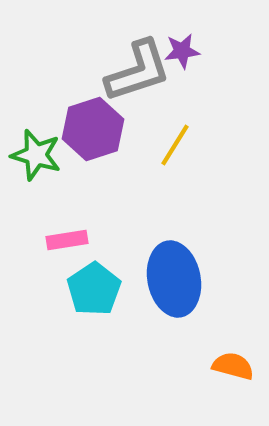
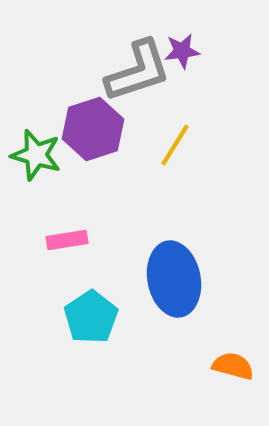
cyan pentagon: moved 3 px left, 28 px down
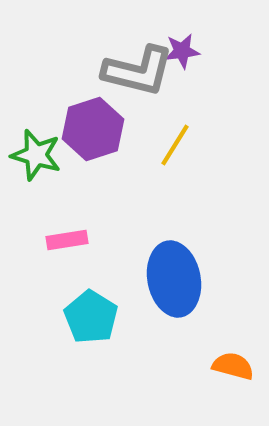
gray L-shape: rotated 32 degrees clockwise
cyan pentagon: rotated 6 degrees counterclockwise
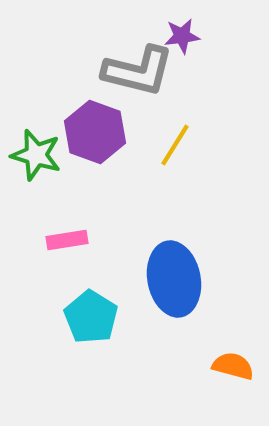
purple star: moved 15 px up
purple hexagon: moved 2 px right, 3 px down; rotated 22 degrees counterclockwise
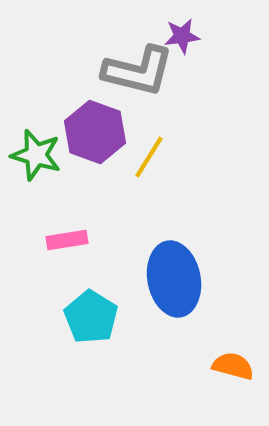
yellow line: moved 26 px left, 12 px down
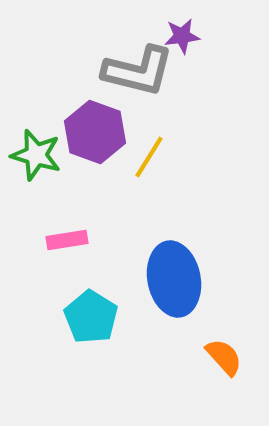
orange semicircle: moved 9 px left, 9 px up; rotated 33 degrees clockwise
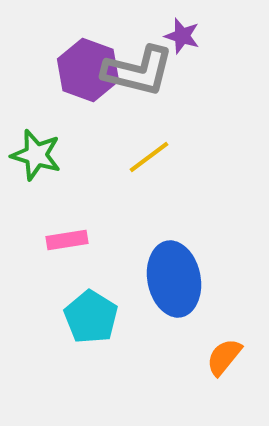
purple star: rotated 24 degrees clockwise
purple hexagon: moved 7 px left, 62 px up
yellow line: rotated 21 degrees clockwise
orange semicircle: rotated 99 degrees counterclockwise
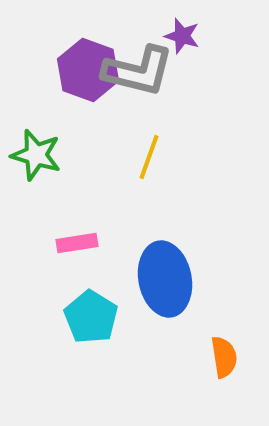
yellow line: rotated 33 degrees counterclockwise
pink rectangle: moved 10 px right, 3 px down
blue ellipse: moved 9 px left
orange semicircle: rotated 132 degrees clockwise
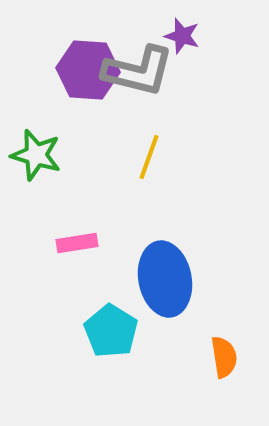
purple hexagon: rotated 16 degrees counterclockwise
cyan pentagon: moved 20 px right, 14 px down
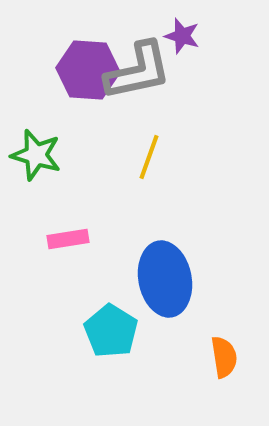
gray L-shape: rotated 26 degrees counterclockwise
pink rectangle: moved 9 px left, 4 px up
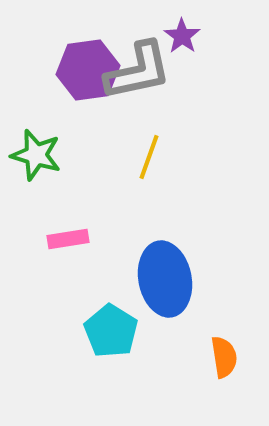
purple star: rotated 18 degrees clockwise
purple hexagon: rotated 12 degrees counterclockwise
